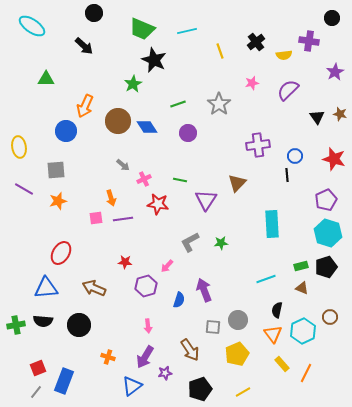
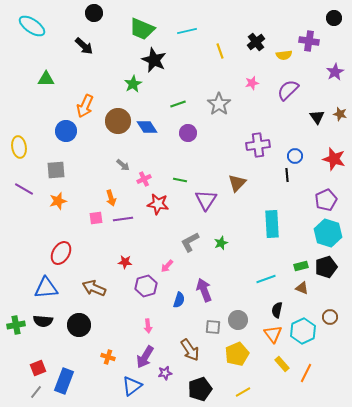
black circle at (332, 18): moved 2 px right
green star at (221, 243): rotated 16 degrees counterclockwise
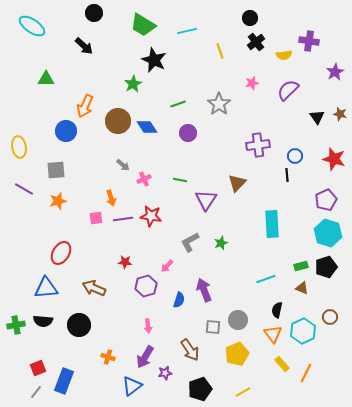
black circle at (334, 18): moved 84 px left
green trapezoid at (142, 29): moved 1 px right, 4 px up; rotated 8 degrees clockwise
red star at (158, 204): moved 7 px left, 12 px down
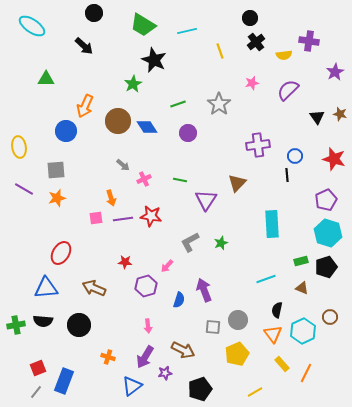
orange star at (58, 201): moved 1 px left, 3 px up
green rectangle at (301, 266): moved 5 px up
brown arrow at (190, 350): moved 7 px left; rotated 30 degrees counterclockwise
yellow line at (243, 392): moved 12 px right
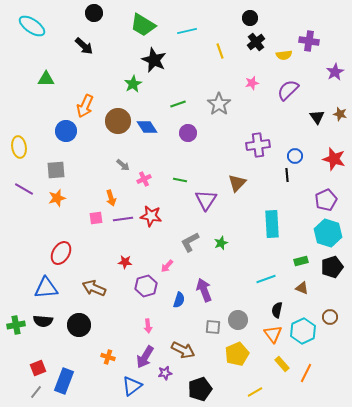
black pentagon at (326, 267): moved 6 px right
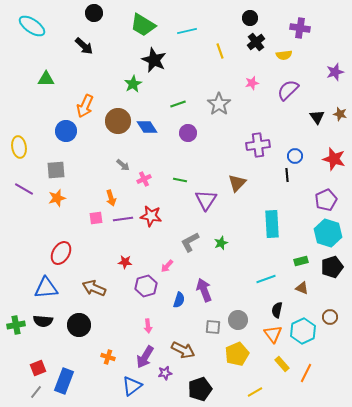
purple cross at (309, 41): moved 9 px left, 13 px up
purple star at (335, 72): rotated 12 degrees clockwise
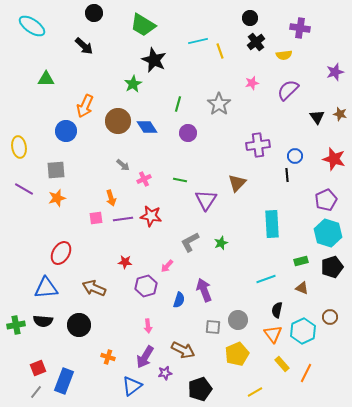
cyan line at (187, 31): moved 11 px right, 10 px down
green line at (178, 104): rotated 56 degrees counterclockwise
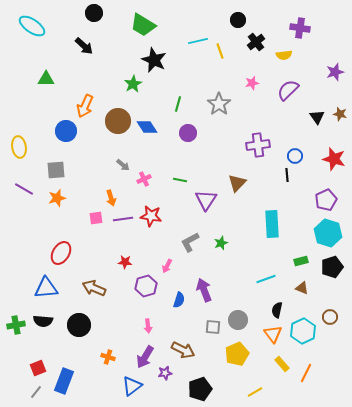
black circle at (250, 18): moved 12 px left, 2 px down
pink arrow at (167, 266): rotated 16 degrees counterclockwise
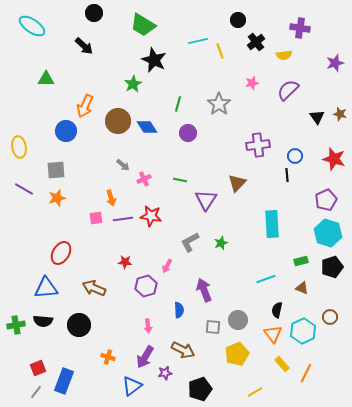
purple star at (335, 72): moved 9 px up
blue semicircle at (179, 300): moved 10 px down; rotated 21 degrees counterclockwise
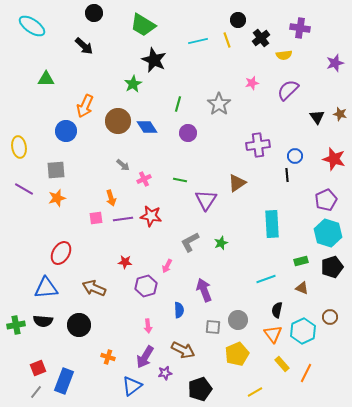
black cross at (256, 42): moved 5 px right, 4 px up
yellow line at (220, 51): moved 7 px right, 11 px up
brown triangle at (237, 183): rotated 12 degrees clockwise
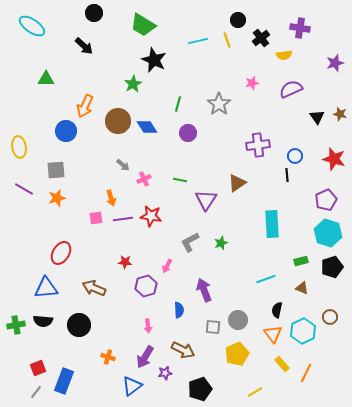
purple semicircle at (288, 90): moved 3 px right, 1 px up; rotated 20 degrees clockwise
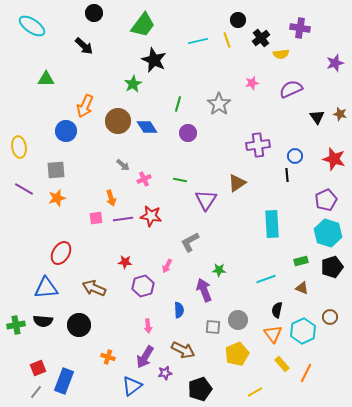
green trapezoid at (143, 25): rotated 84 degrees counterclockwise
yellow semicircle at (284, 55): moved 3 px left, 1 px up
green star at (221, 243): moved 2 px left, 27 px down; rotated 24 degrees clockwise
purple hexagon at (146, 286): moved 3 px left
